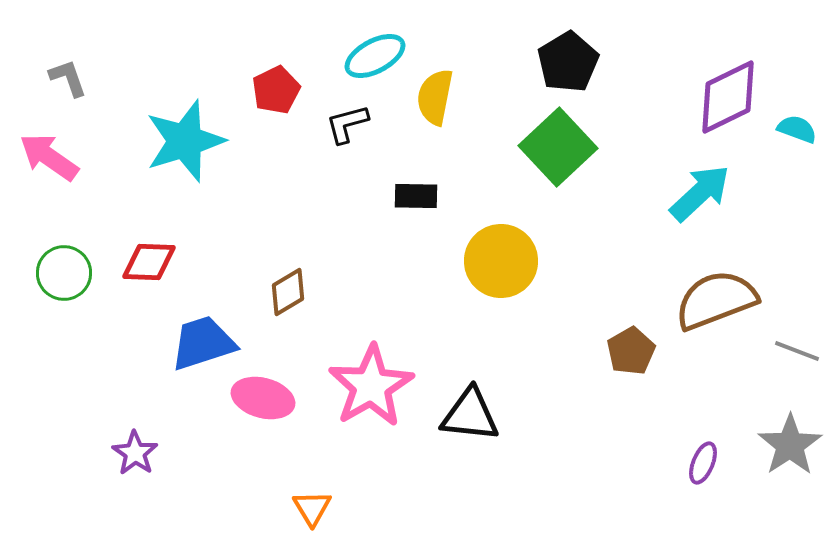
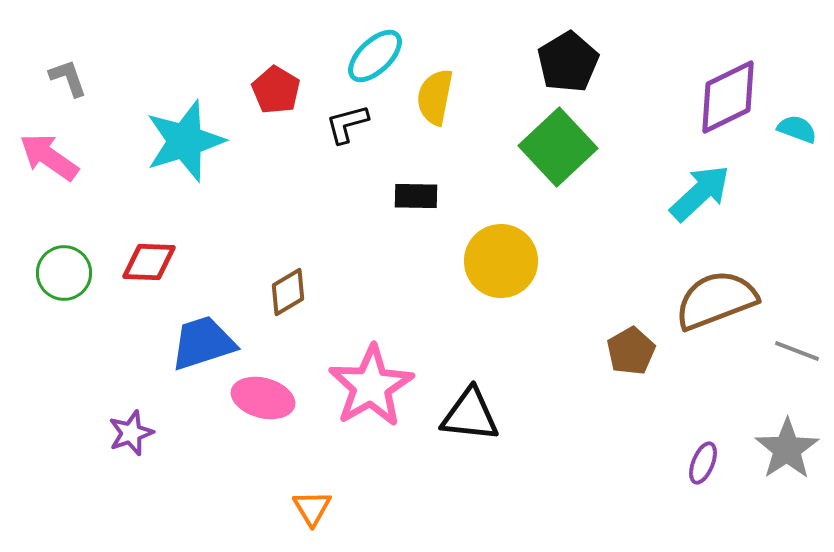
cyan ellipse: rotated 16 degrees counterclockwise
red pentagon: rotated 15 degrees counterclockwise
gray star: moved 3 px left, 4 px down
purple star: moved 4 px left, 20 px up; rotated 18 degrees clockwise
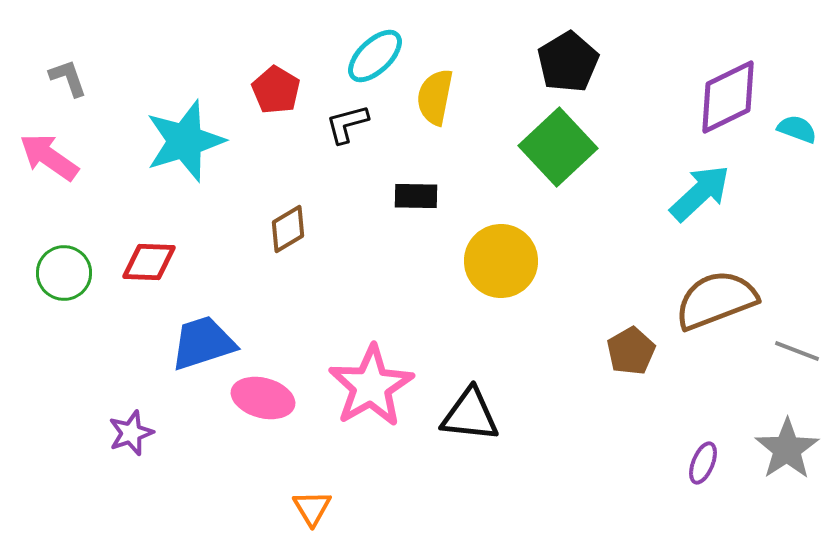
brown diamond: moved 63 px up
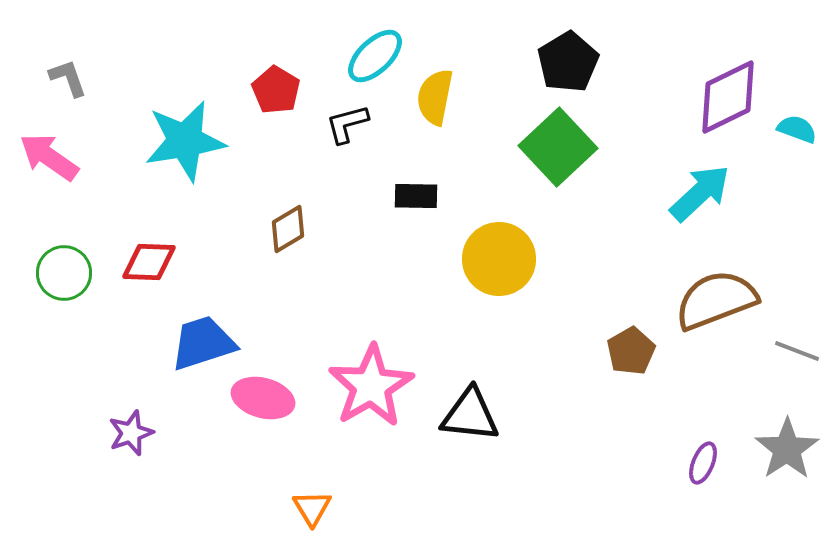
cyan star: rotated 8 degrees clockwise
yellow circle: moved 2 px left, 2 px up
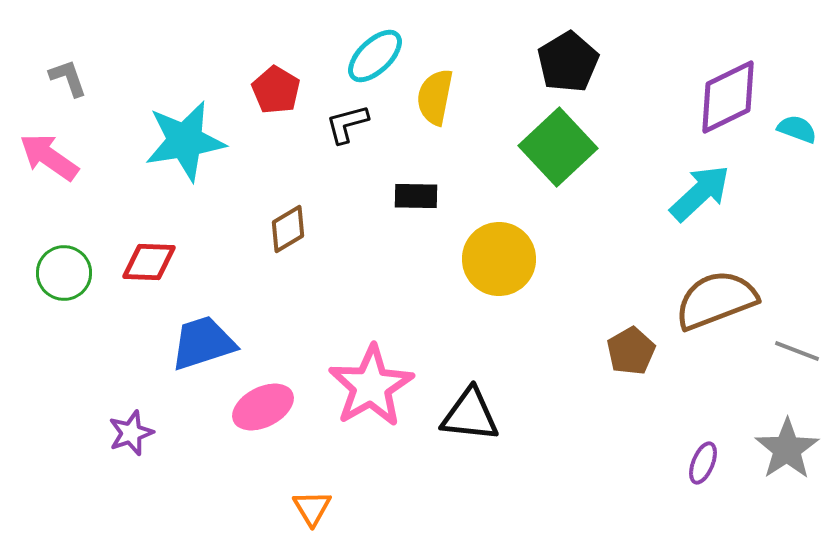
pink ellipse: moved 9 px down; rotated 42 degrees counterclockwise
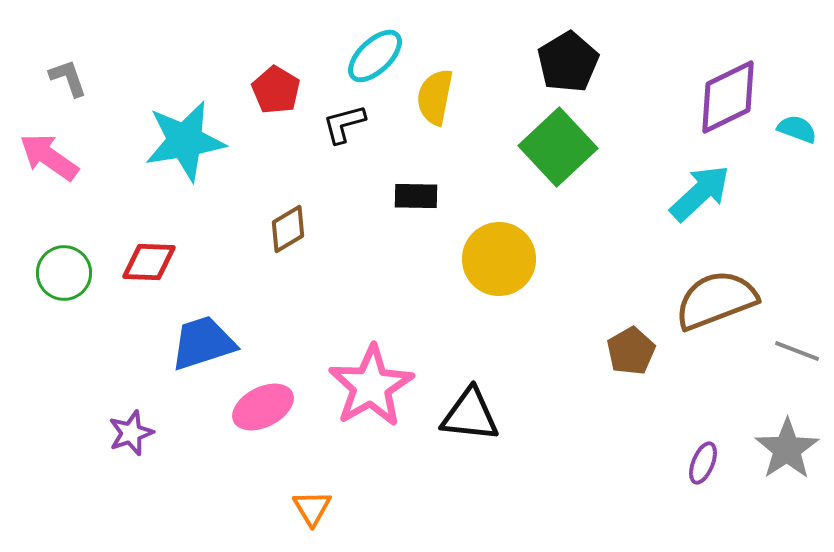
black L-shape: moved 3 px left
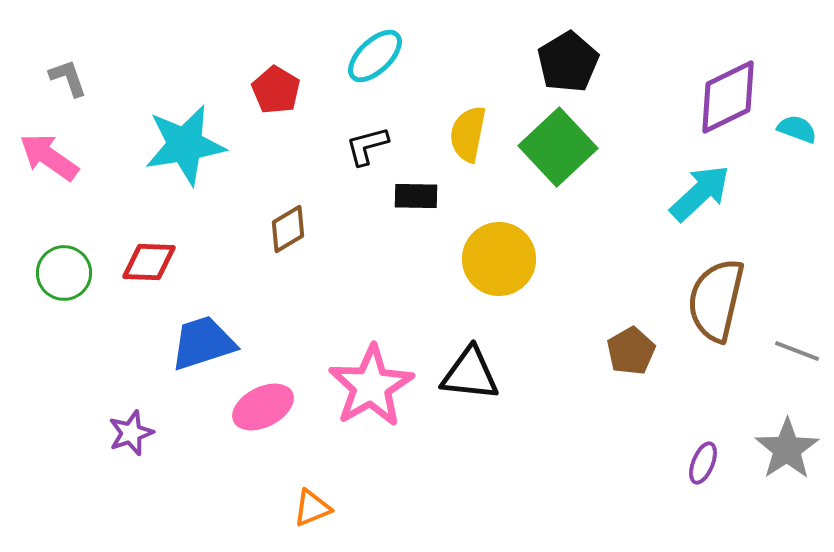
yellow semicircle: moved 33 px right, 37 px down
black L-shape: moved 23 px right, 22 px down
cyan star: moved 4 px down
brown semicircle: rotated 56 degrees counterclockwise
black triangle: moved 41 px up
orange triangle: rotated 39 degrees clockwise
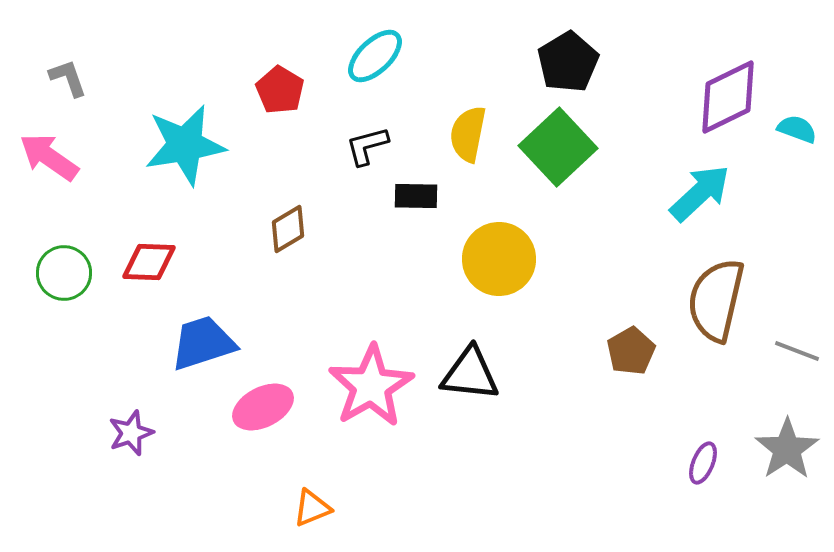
red pentagon: moved 4 px right
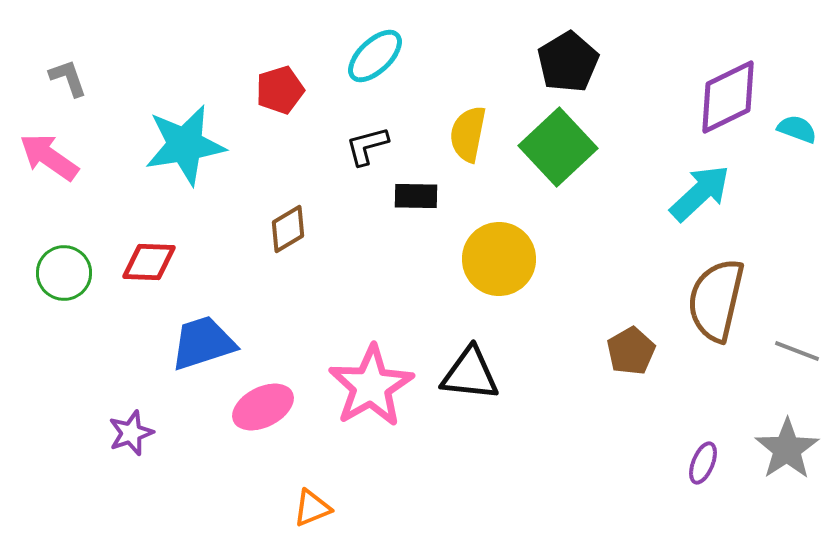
red pentagon: rotated 24 degrees clockwise
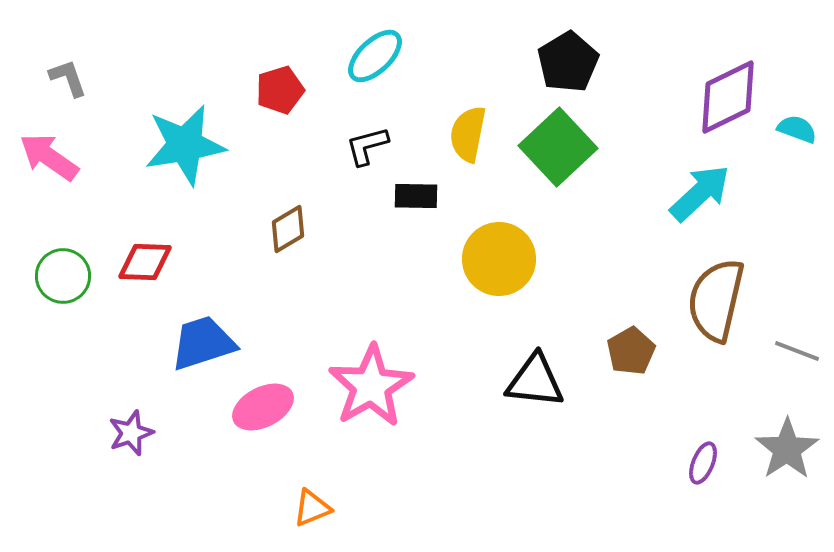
red diamond: moved 4 px left
green circle: moved 1 px left, 3 px down
black triangle: moved 65 px right, 7 px down
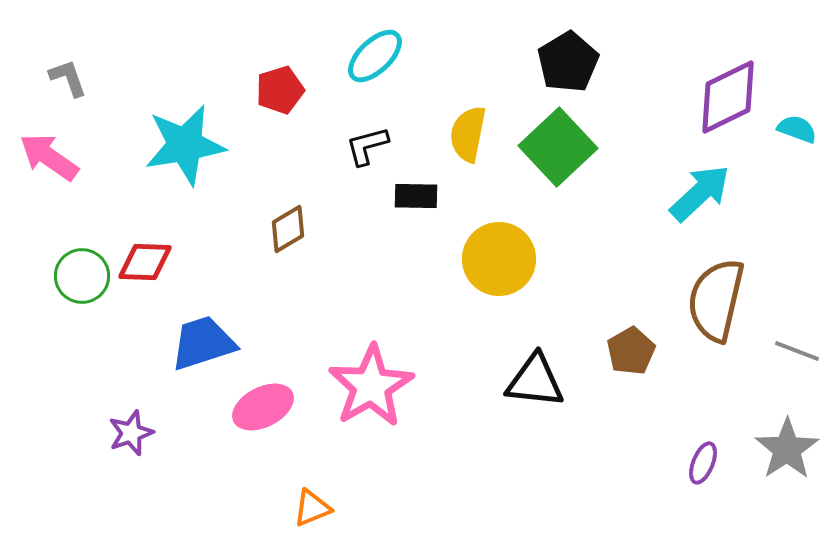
green circle: moved 19 px right
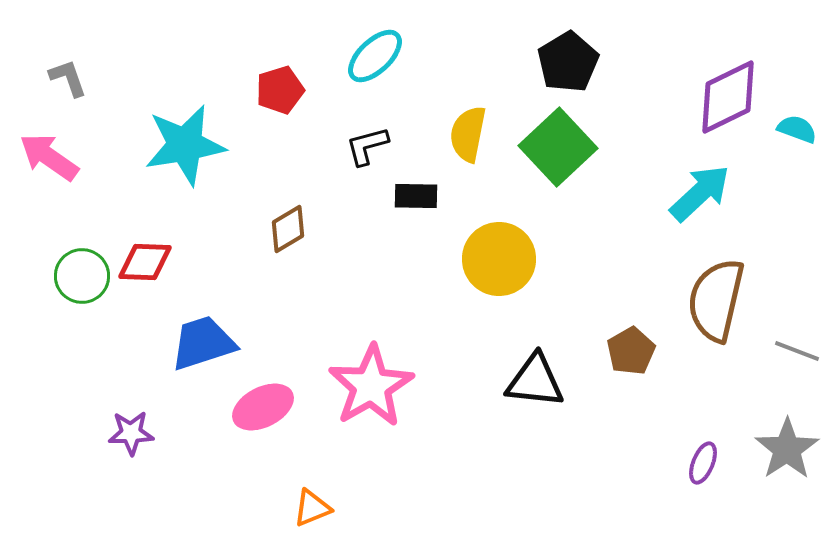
purple star: rotated 18 degrees clockwise
